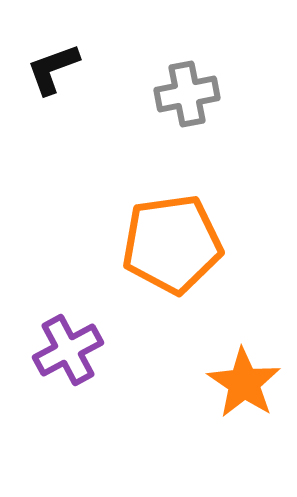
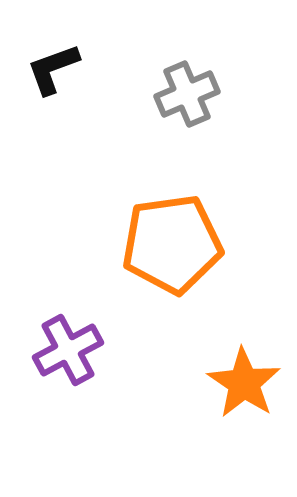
gray cross: rotated 12 degrees counterclockwise
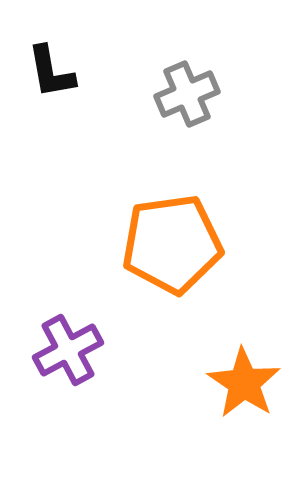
black L-shape: moved 2 px left, 3 px down; rotated 80 degrees counterclockwise
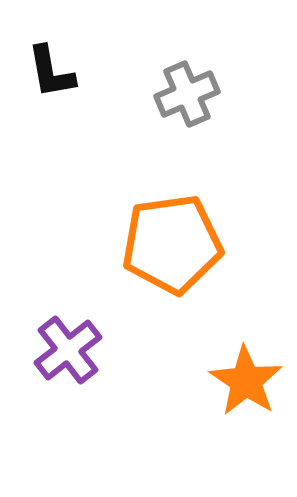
purple cross: rotated 10 degrees counterclockwise
orange star: moved 2 px right, 2 px up
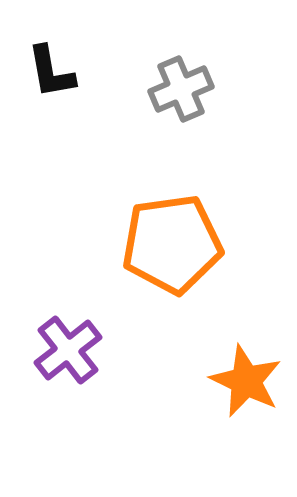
gray cross: moved 6 px left, 5 px up
orange star: rotated 8 degrees counterclockwise
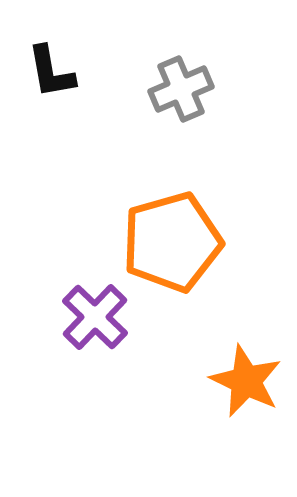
orange pentagon: moved 2 px up; rotated 8 degrees counterclockwise
purple cross: moved 27 px right, 33 px up; rotated 8 degrees counterclockwise
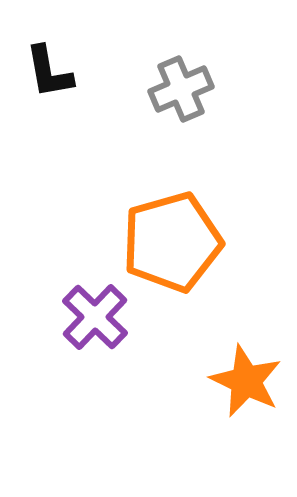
black L-shape: moved 2 px left
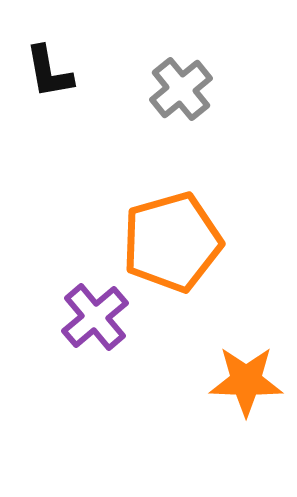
gray cross: rotated 16 degrees counterclockwise
purple cross: rotated 6 degrees clockwise
orange star: rotated 24 degrees counterclockwise
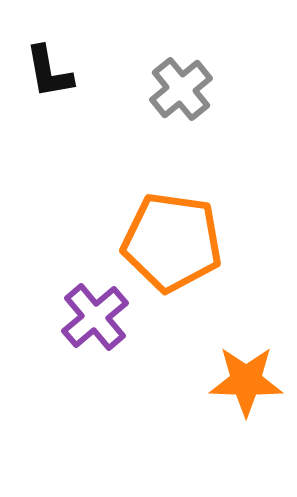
orange pentagon: rotated 24 degrees clockwise
